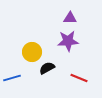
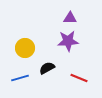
yellow circle: moved 7 px left, 4 px up
blue line: moved 8 px right
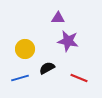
purple triangle: moved 12 px left
purple star: rotated 15 degrees clockwise
yellow circle: moved 1 px down
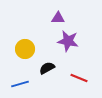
blue line: moved 6 px down
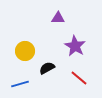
purple star: moved 7 px right, 5 px down; rotated 20 degrees clockwise
yellow circle: moved 2 px down
red line: rotated 18 degrees clockwise
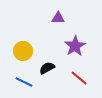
purple star: rotated 10 degrees clockwise
yellow circle: moved 2 px left
blue line: moved 4 px right, 2 px up; rotated 42 degrees clockwise
